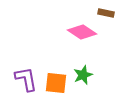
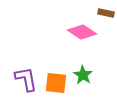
green star: rotated 18 degrees counterclockwise
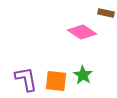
orange square: moved 2 px up
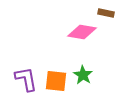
pink diamond: rotated 24 degrees counterclockwise
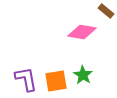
brown rectangle: moved 2 px up; rotated 28 degrees clockwise
orange square: rotated 15 degrees counterclockwise
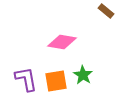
pink diamond: moved 20 px left, 10 px down
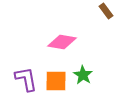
brown rectangle: rotated 14 degrees clockwise
orange square: rotated 10 degrees clockwise
